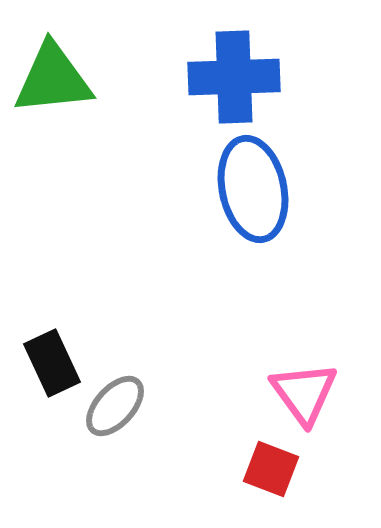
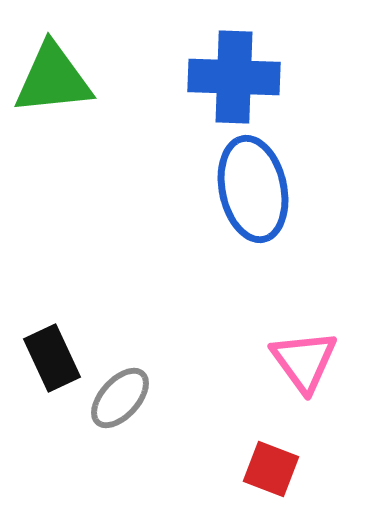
blue cross: rotated 4 degrees clockwise
black rectangle: moved 5 px up
pink triangle: moved 32 px up
gray ellipse: moved 5 px right, 8 px up
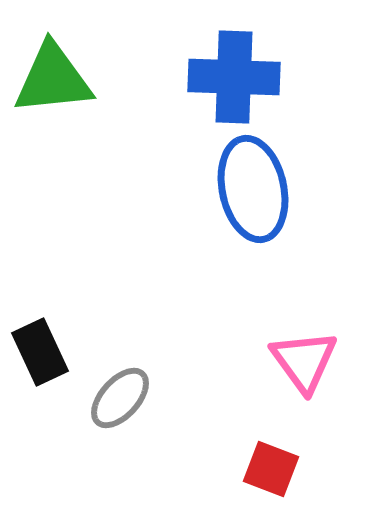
black rectangle: moved 12 px left, 6 px up
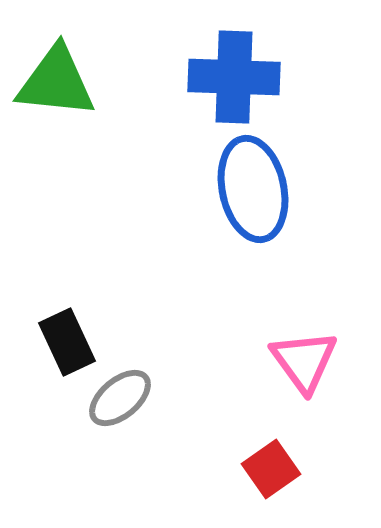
green triangle: moved 3 px right, 3 px down; rotated 12 degrees clockwise
black rectangle: moved 27 px right, 10 px up
gray ellipse: rotated 8 degrees clockwise
red square: rotated 34 degrees clockwise
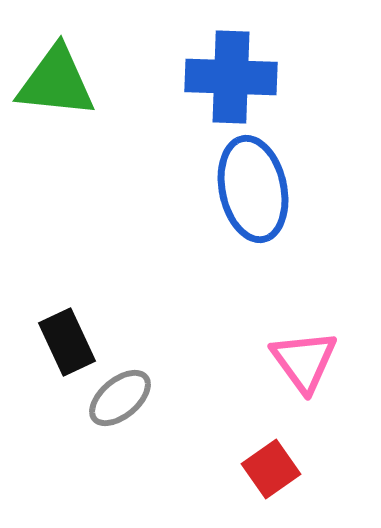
blue cross: moved 3 px left
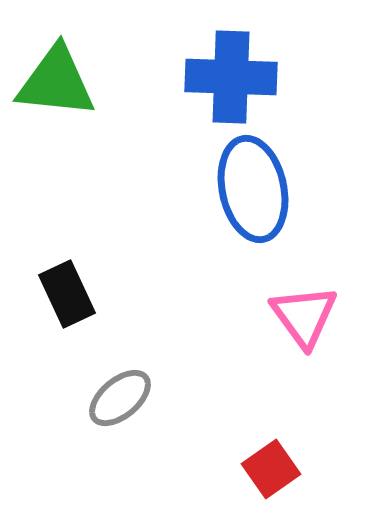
black rectangle: moved 48 px up
pink triangle: moved 45 px up
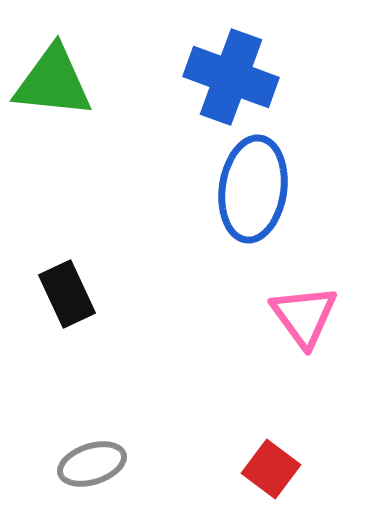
blue cross: rotated 18 degrees clockwise
green triangle: moved 3 px left
blue ellipse: rotated 20 degrees clockwise
gray ellipse: moved 28 px left, 66 px down; rotated 22 degrees clockwise
red square: rotated 18 degrees counterclockwise
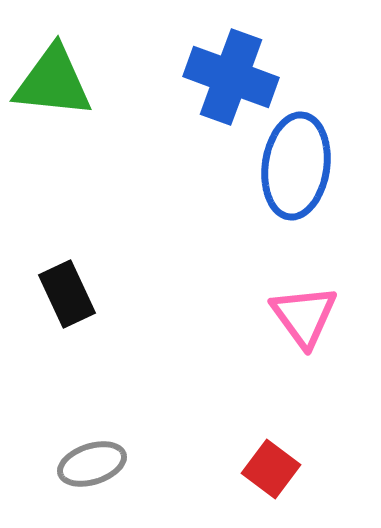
blue ellipse: moved 43 px right, 23 px up
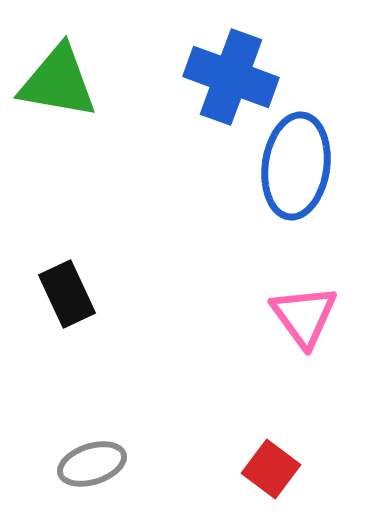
green triangle: moved 5 px right; rotated 4 degrees clockwise
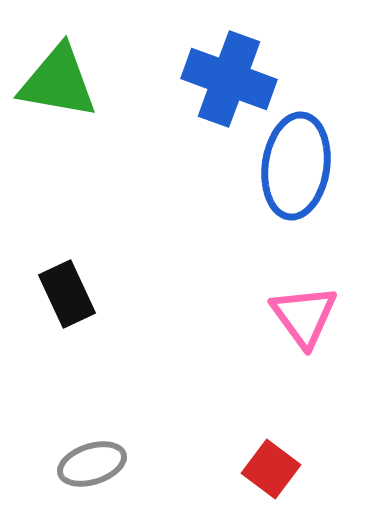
blue cross: moved 2 px left, 2 px down
